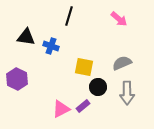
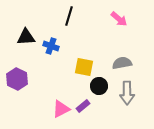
black triangle: rotated 12 degrees counterclockwise
gray semicircle: rotated 12 degrees clockwise
black circle: moved 1 px right, 1 px up
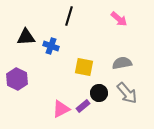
black circle: moved 7 px down
gray arrow: rotated 40 degrees counterclockwise
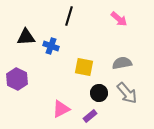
purple rectangle: moved 7 px right, 10 px down
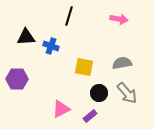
pink arrow: rotated 30 degrees counterclockwise
purple hexagon: rotated 25 degrees counterclockwise
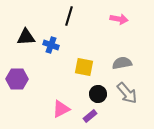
blue cross: moved 1 px up
black circle: moved 1 px left, 1 px down
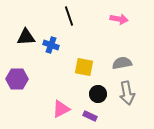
black line: rotated 36 degrees counterclockwise
gray arrow: rotated 30 degrees clockwise
purple rectangle: rotated 64 degrees clockwise
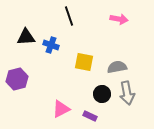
gray semicircle: moved 5 px left, 4 px down
yellow square: moved 5 px up
purple hexagon: rotated 15 degrees counterclockwise
black circle: moved 4 px right
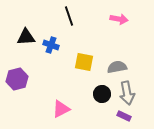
purple rectangle: moved 34 px right
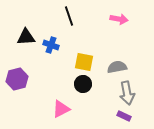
black circle: moved 19 px left, 10 px up
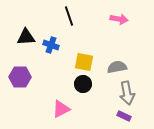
purple hexagon: moved 3 px right, 2 px up; rotated 15 degrees clockwise
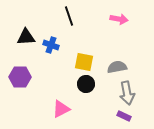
black circle: moved 3 px right
